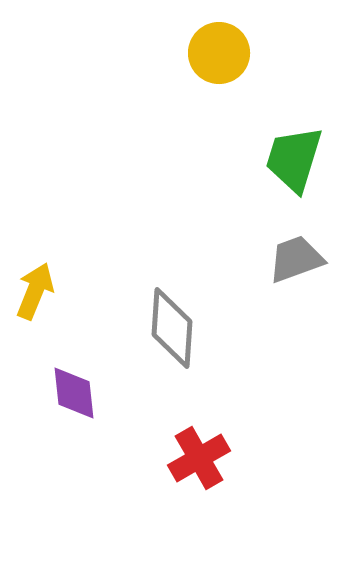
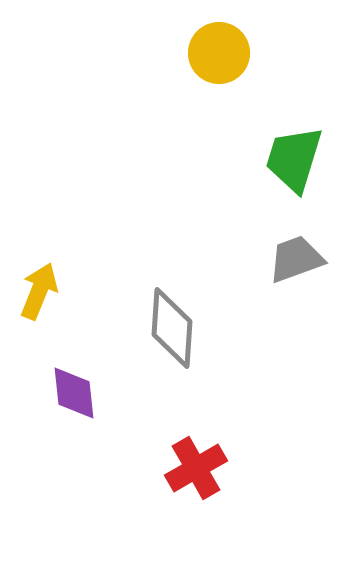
yellow arrow: moved 4 px right
red cross: moved 3 px left, 10 px down
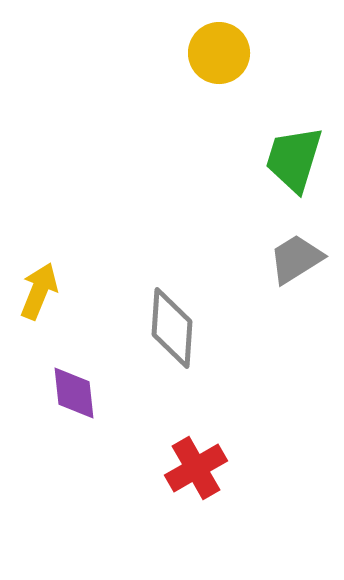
gray trapezoid: rotated 12 degrees counterclockwise
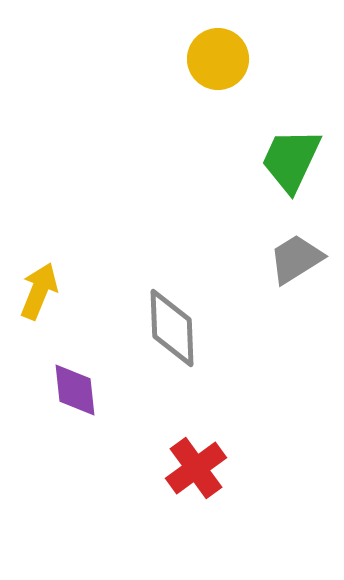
yellow circle: moved 1 px left, 6 px down
green trapezoid: moved 3 px left, 1 px down; rotated 8 degrees clockwise
gray diamond: rotated 6 degrees counterclockwise
purple diamond: moved 1 px right, 3 px up
red cross: rotated 6 degrees counterclockwise
